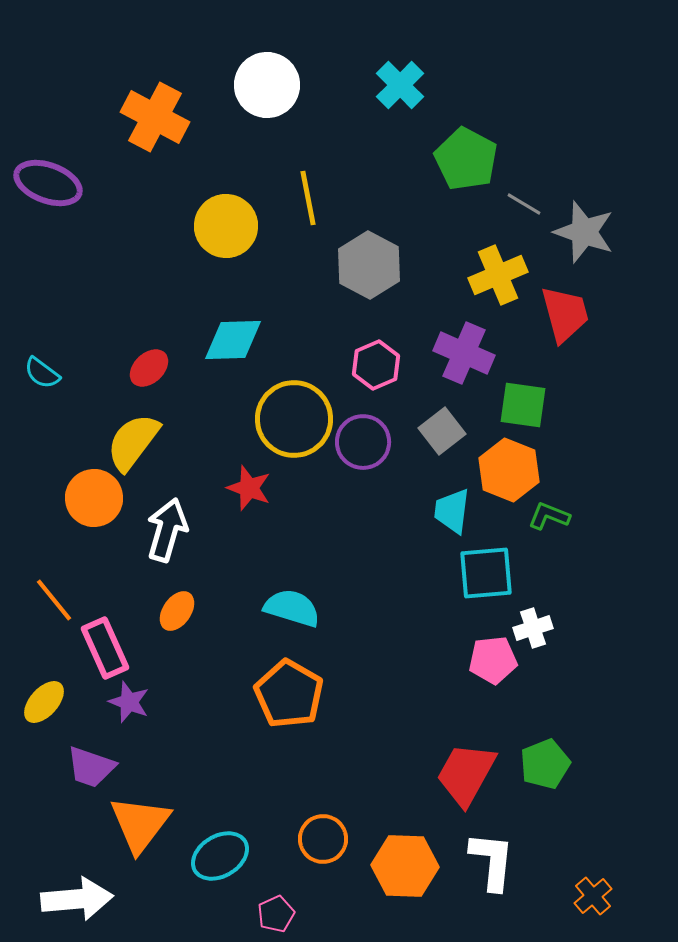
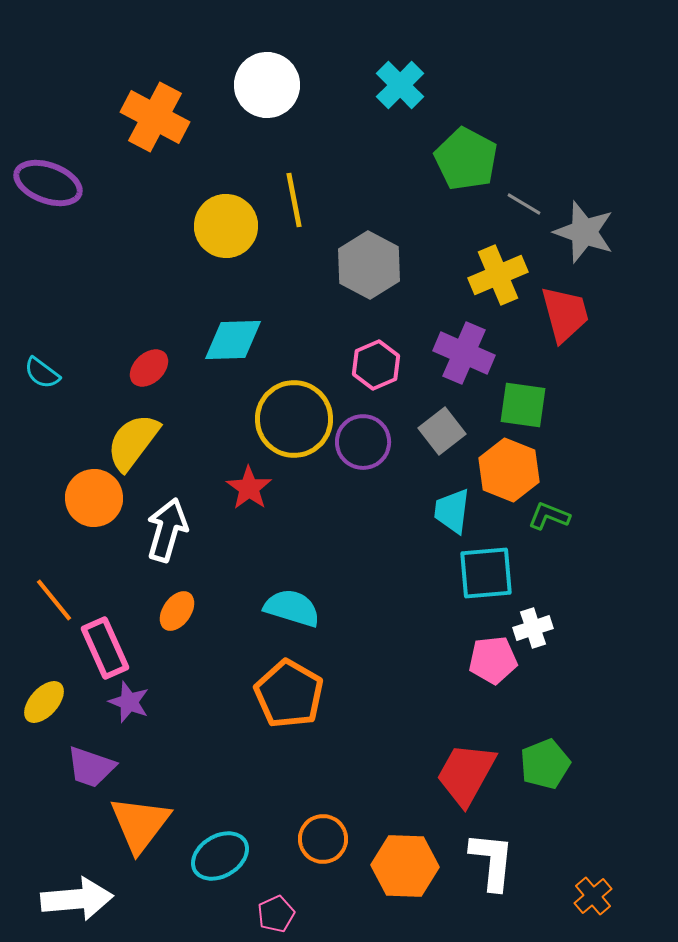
yellow line at (308, 198): moved 14 px left, 2 px down
red star at (249, 488): rotated 15 degrees clockwise
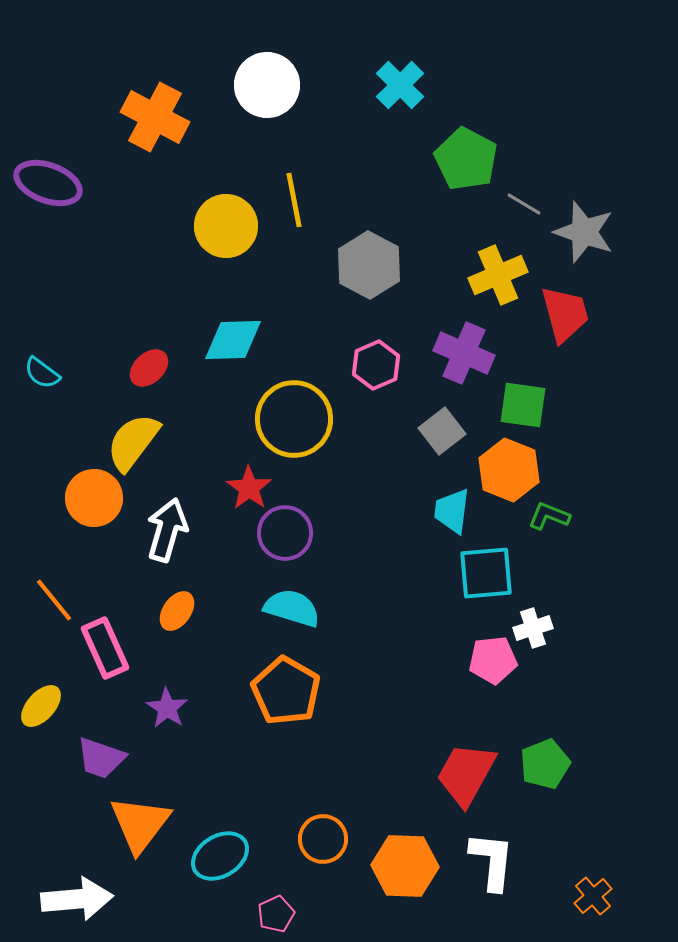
purple circle at (363, 442): moved 78 px left, 91 px down
orange pentagon at (289, 694): moved 3 px left, 3 px up
yellow ellipse at (44, 702): moved 3 px left, 4 px down
purple star at (129, 702): moved 38 px right, 6 px down; rotated 12 degrees clockwise
purple trapezoid at (91, 767): moved 10 px right, 9 px up
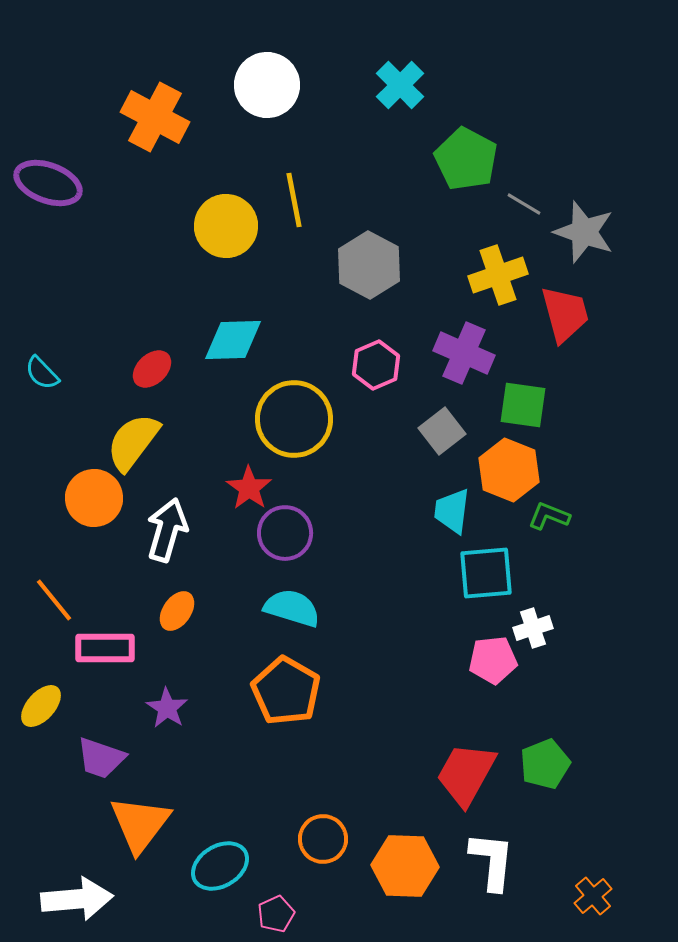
yellow cross at (498, 275): rotated 4 degrees clockwise
red ellipse at (149, 368): moved 3 px right, 1 px down
cyan semicircle at (42, 373): rotated 9 degrees clockwise
pink rectangle at (105, 648): rotated 66 degrees counterclockwise
cyan ellipse at (220, 856): moved 10 px down
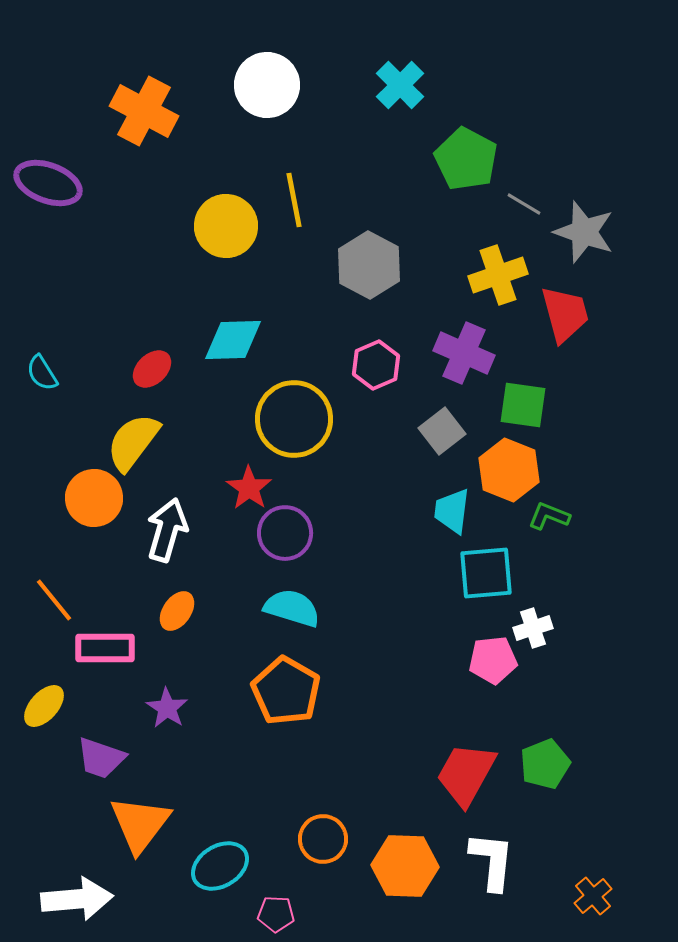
orange cross at (155, 117): moved 11 px left, 6 px up
cyan semicircle at (42, 373): rotated 12 degrees clockwise
yellow ellipse at (41, 706): moved 3 px right
pink pentagon at (276, 914): rotated 27 degrees clockwise
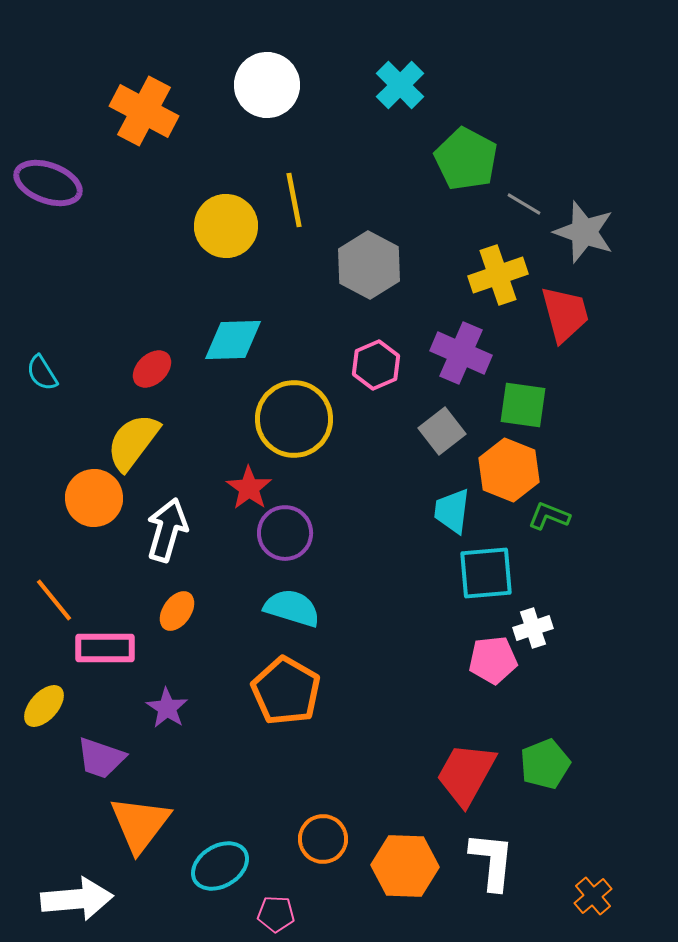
purple cross at (464, 353): moved 3 px left
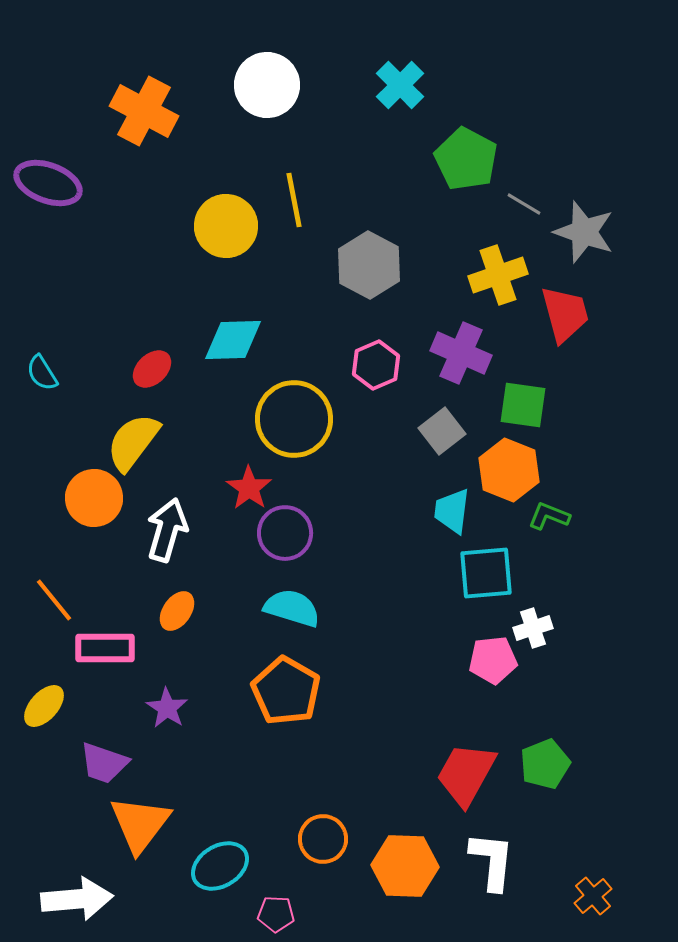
purple trapezoid at (101, 758): moved 3 px right, 5 px down
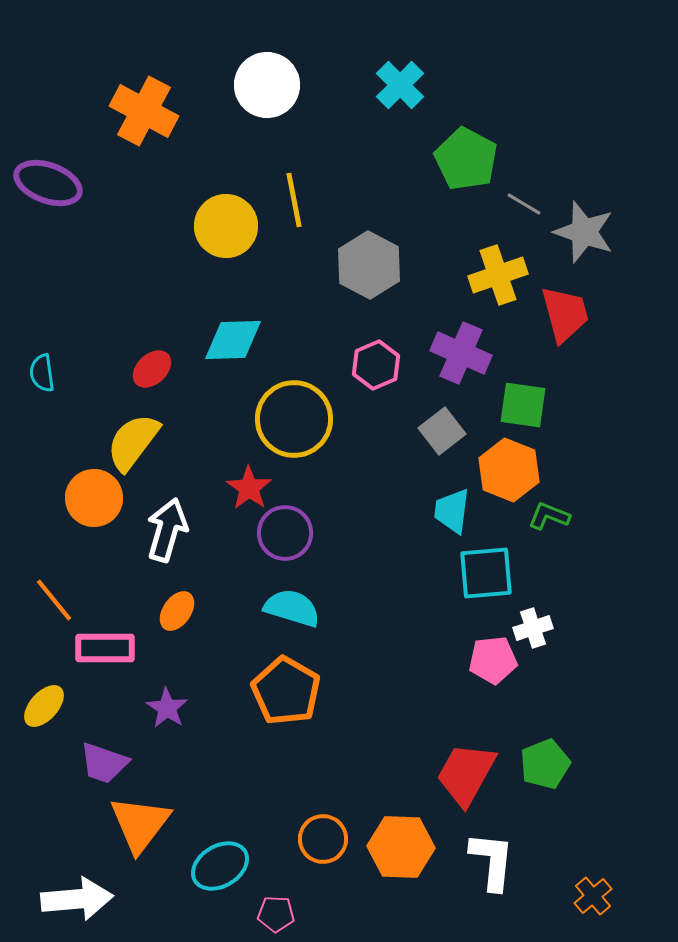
cyan semicircle at (42, 373): rotated 24 degrees clockwise
orange hexagon at (405, 866): moved 4 px left, 19 px up
